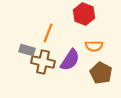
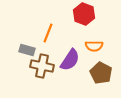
brown cross: moved 1 px left, 4 px down
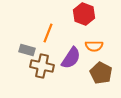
purple semicircle: moved 1 px right, 2 px up
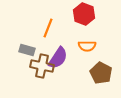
orange line: moved 5 px up
orange semicircle: moved 7 px left
purple semicircle: moved 13 px left
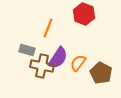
orange semicircle: moved 9 px left, 17 px down; rotated 126 degrees clockwise
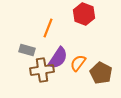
brown cross: moved 4 px down; rotated 20 degrees counterclockwise
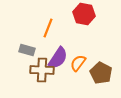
red hexagon: rotated 10 degrees counterclockwise
brown cross: rotated 10 degrees clockwise
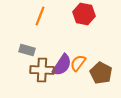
orange line: moved 8 px left, 12 px up
purple semicircle: moved 4 px right, 7 px down
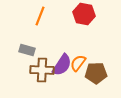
brown pentagon: moved 5 px left; rotated 30 degrees counterclockwise
